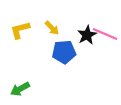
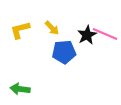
green arrow: rotated 36 degrees clockwise
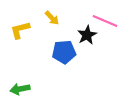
yellow arrow: moved 10 px up
pink line: moved 13 px up
green arrow: rotated 18 degrees counterclockwise
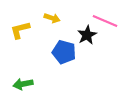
yellow arrow: rotated 28 degrees counterclockwise
blue pentagon: rotated 20 degrees clockwise
green arrow: moved 3 px right, 5 px up
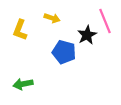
pink line: rotated 45 degrees clockwise
yellow L-shape: rotated 55 degrees counterclockwise
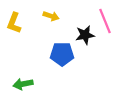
yellow arrow: moved 1 px left, 2 px up
yellow L-shape: moved 6 px left, 7 px up
black star: moved 2 px left; rotated 18 degrees clockwise
blue pentagon: moved 2 px left, 2 px down; rotated 15 degrees counterclockwise
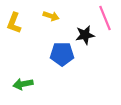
pink line: moved 3 px up
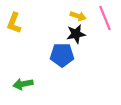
yellow arrow: moved 27 px right
black star: moved 9 px left, 1 px up
blue pentagon: moved 1 px down
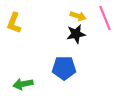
blue pentagon: moved 2 px right, 13 px down
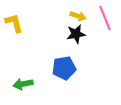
yellow L-shape: rotated 145 degrees clockwise
blue pentagon: rotated 10 degrees counterclockwise
